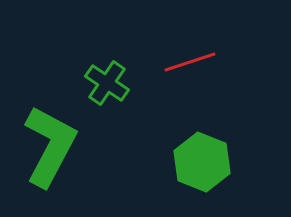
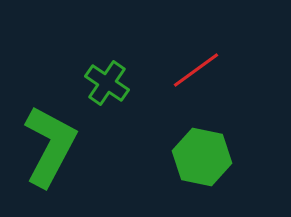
red line: moved 6 px right, 8 px down; rotated 18 degrees counterclockwise
green hexagon: moved 5 px up; rotated 10 degrees counterclockwise
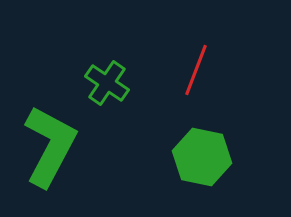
red line: rotated 33 degrees counterclockwise
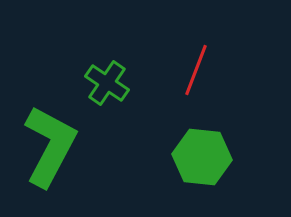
green hexagon: rotated 6 degrees counterclockwise
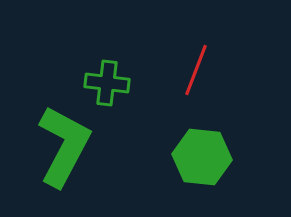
green cross: rotated 27 degrees counterclockwise
green L-shape: moved 14 px right
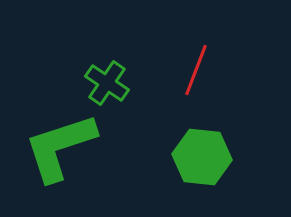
green cross: rotated 27 degrees clockwise
green L-shape: moved 4 px left, 1 px down; rotated 136 degrees counterclockwise
